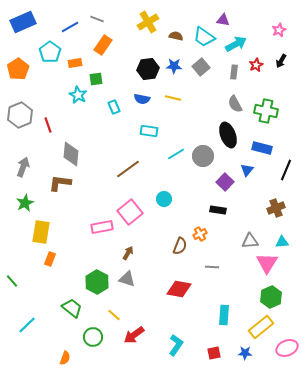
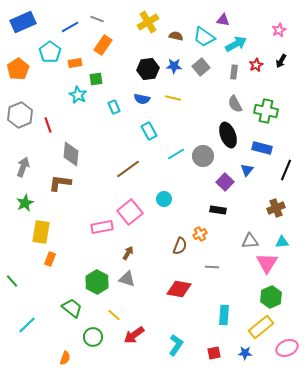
cyan rectangle at (149, 131): rotated 54 degrees clockwise
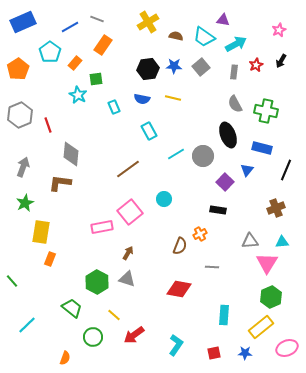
orange rectangle at (75, 63): rotated 40 degrees counterclockwise
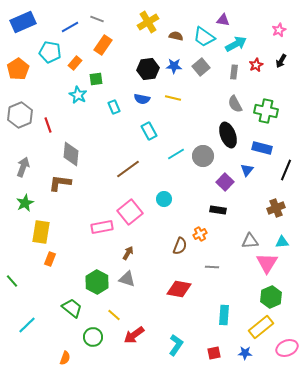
cyan pentagon at (50, 52): rotated 25 degrees counterclockwise
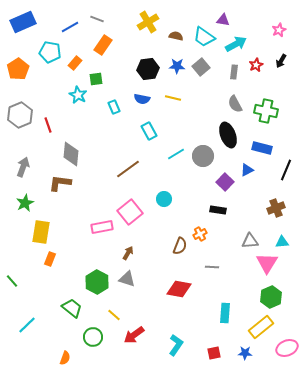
blue star at (174, 66): moved 3 px right
blue triangle at (247, 170): rotated 24 degrees clockwise
cyan rectangle at (224, 315): moved 1 px right, 2 px up
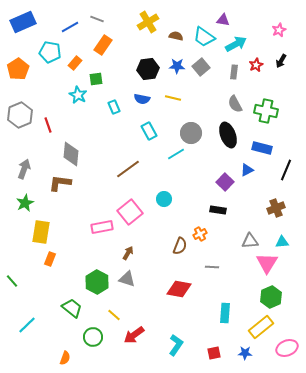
gray circle at (203, 156): moved 12 px left, 23 px up
gray arrow at (23, 167): moved 1 px right, 2 px down
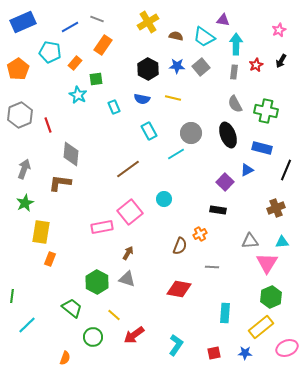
cyan arrow at (236, 44): rotated 60 degrees counterclockwise
black hexagon at (148, 69): rotated 25 degrees counterclockwise
green line at (12, 281): moved 15 px down; rotated 48 degrees clockwise
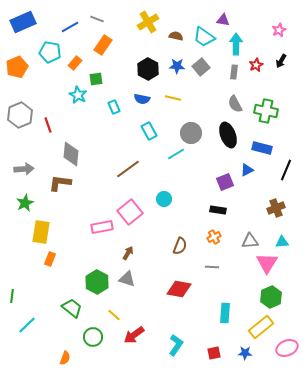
orange pentagon at (18, 69): moved 1 px left, 2 px up; rotated 10 degrees clockwise
gray arrow at (24, 169): rotated 66 degrees clockwise
purple square at (225, 182): rotated 24 degrees clockwise
orange cross at (200, 234): moved 14 px right, 3 px down
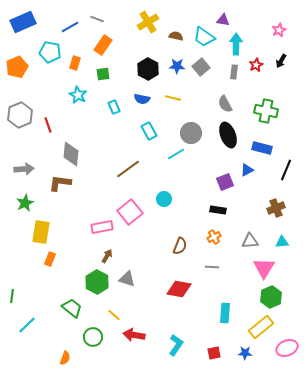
orange rectangle at (75, 63): rotated 24 degrees counterclockwise
green square at (96, 79): moved 7 px right, 5 px up
gray semicircle at (235, 104): moved 10 px left
brown arrow at (128, 253): moved 21 px left, 3 px down
pink triangle at (267, 263): moved 3 px left, 5 px down
red arrow at (134, 335): rotated 45 degrees clockwise
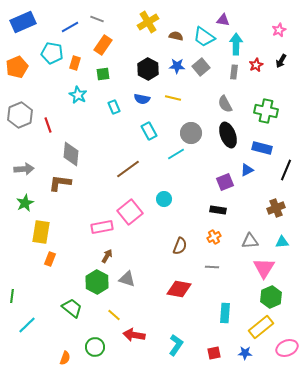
cyan pentagon at (50, 52): moved 2 px right, 1 px down
green circle at (93, 337): moved 2 px right, 10 px down
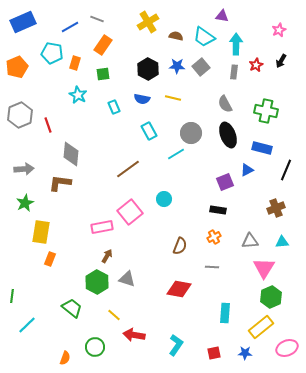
purple triangle at (223, 20): moved 1 px left, 4 px up
